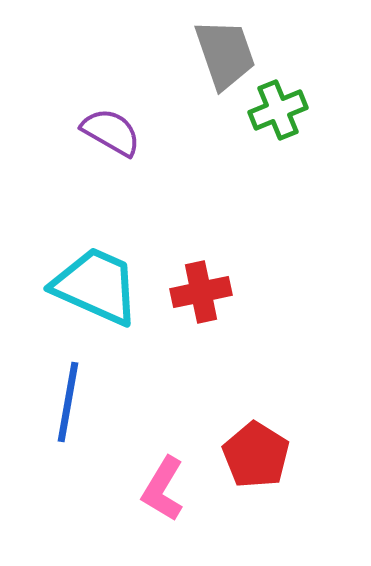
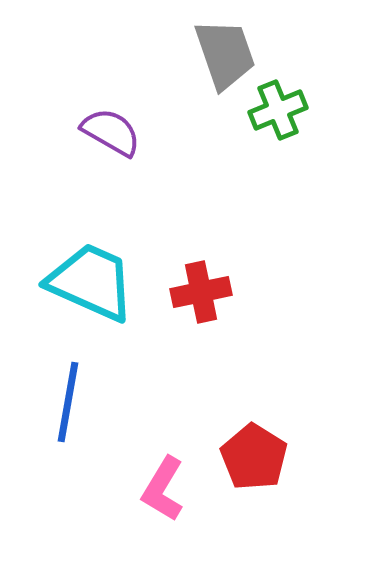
cyan trapezoid: moved 5 px left, 4 px up
red pentagon: moved 2 px left, 2 px down
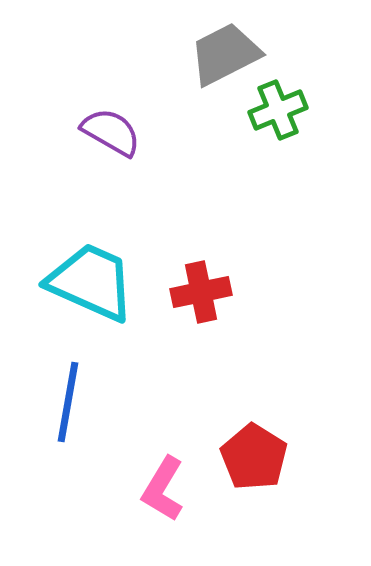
gray trapezoid: rotated 98 degrees counterclockwise
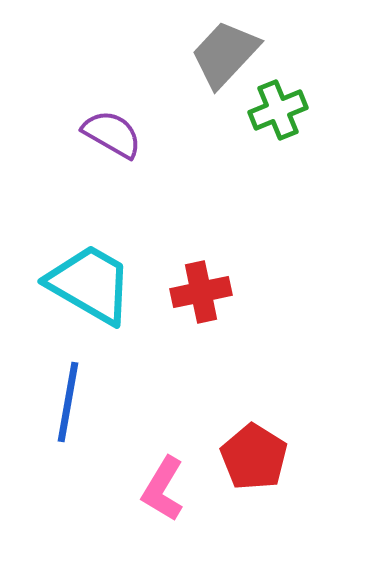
gray trapezoid: rotated 20 degrees counterclockwise
purple semicircle: moved 1 px right, 2 px down
cyan trapezoid: moved 1 px left, 2 px down; rotated 6 degrees clockwise
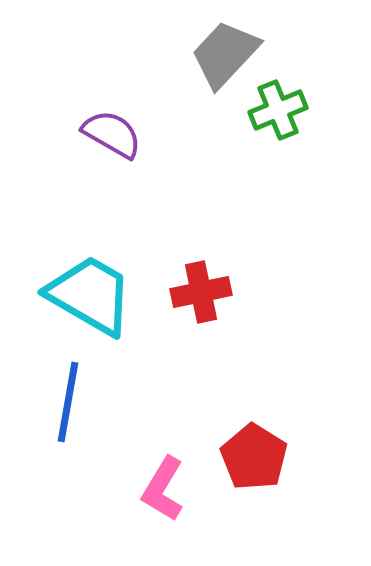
cyan trapezoid: moved 11 px down
